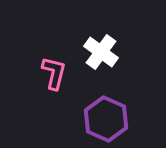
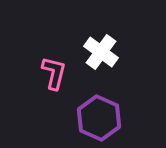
purple hexagon: moved 7 px left, 1 px up
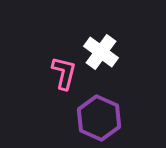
pink L-shape: moved 10 px right
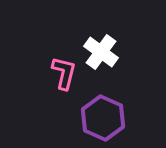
purple hexagon: moved 4 px right
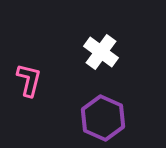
pink L-shape: moved 35 px left, 7 px down
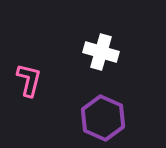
white cross: rotated 20 degrees counterclockwise
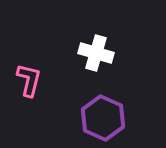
white cross: moved 5 px left, 1 px down
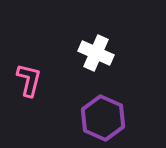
white cross: rotated 8 degrees clockwise
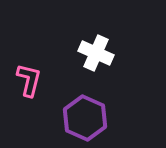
purple hexagon: moved 18 px left
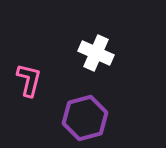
purple hexagon: rotated 21 degrees clockwise
